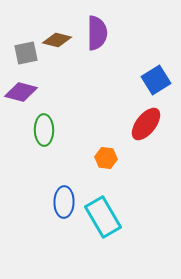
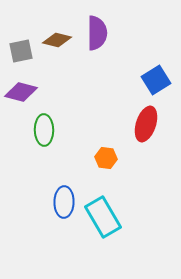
gray square: moved 5 px left, 2 px up
red ellipse: rotated 20 degrees counterclockwise
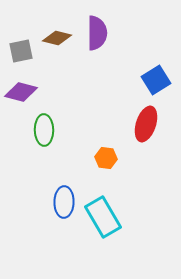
brown diamond: moved 2 px up
